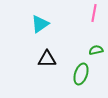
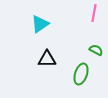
green semicircle: rotated 40 degrees clockwise
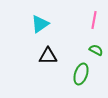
pink line: moved 7 px down
black triangle: moved 1 px right, 3 px up
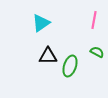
cyan triangle: moved 1 px right, 1 px up
green semicircle: moved 1 px right, 2 px down
green ellipse: moved 11 px left, 8 px up
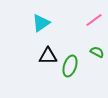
pink line: rotated 42 degrees clockwise
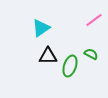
cyan triangle: moved 5 px down
green semicircle: moved 6 px left, 2 px down
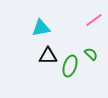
cyan triangle: rotated 24 degrees clockwise
green semicircle: rotated 16 degrees clockwise
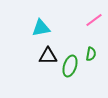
green semicircle: rotated 56 degrees clockwise
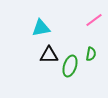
black triangle: moved 1 px right, 1 px up
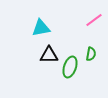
green ellipse: moved 1 px down
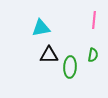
pink line: rotated 48 degrees counterclockwise
green semicircle: moved 2 px right, 1 px down
green ellipse: rotated 15 degrees counterclockwise
